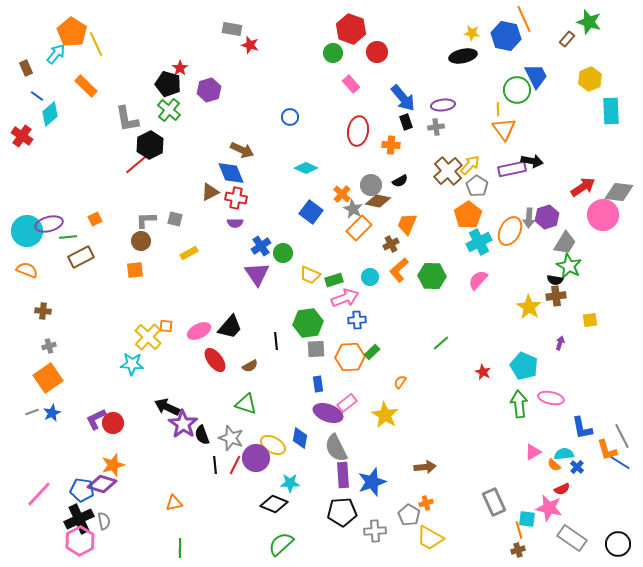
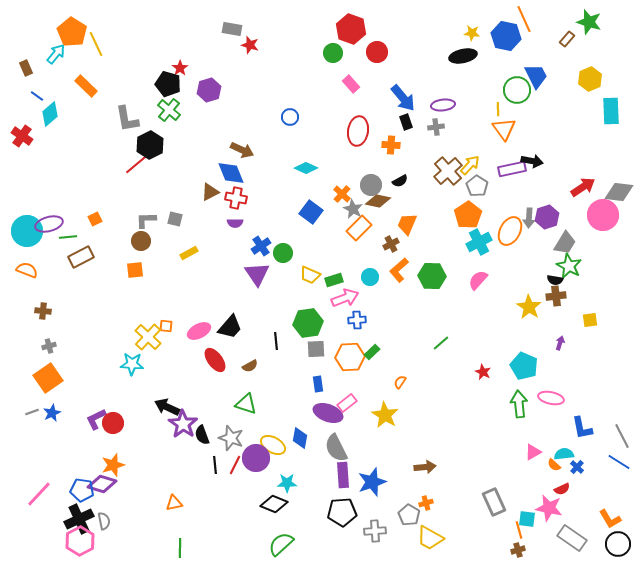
orange L-shape at (607, 450): moved 3 px right, 69 px down; rotated 15 degrees counterclockwise
cyan star at (290, 483): moved 3 px left
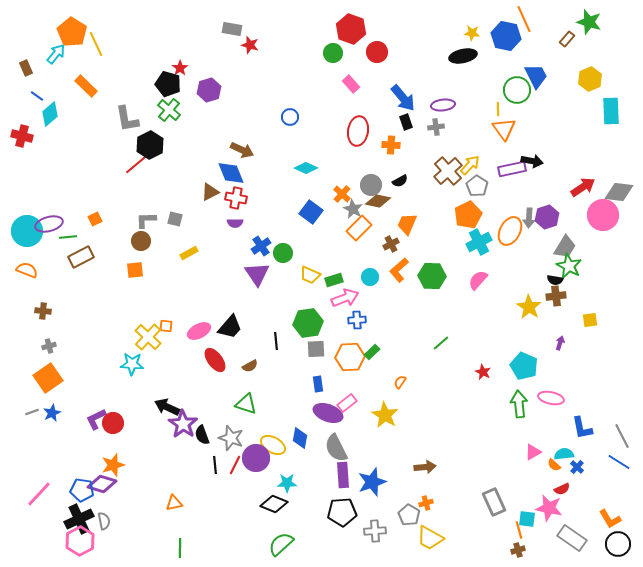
red cross at (22, 136): rotated 20 degrees counterclockwise
orange pentagon at (468, 215): rotated 8 degrees clockwise
gray trapezoid at (565, 243): moved 4 px down
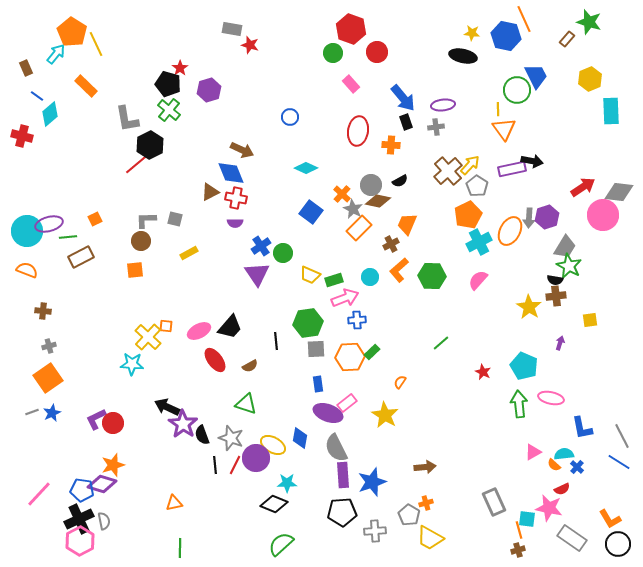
black ellipse at (463, 56): rotated 24 degrees clockwise
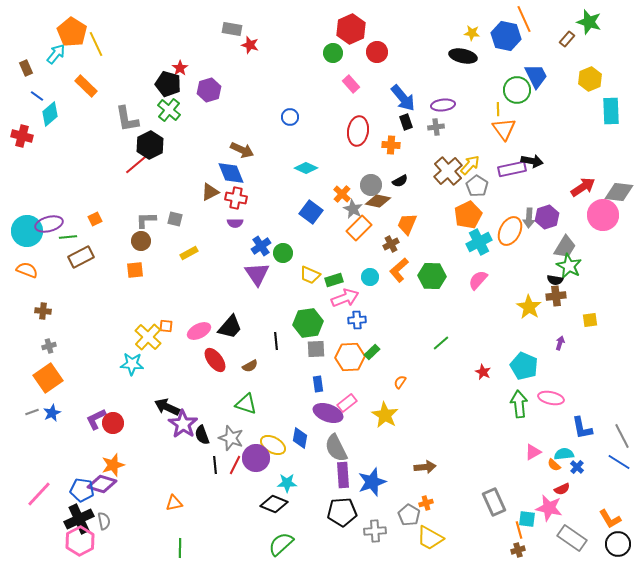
red hexagon at (351, 29): rotated 16 degrees clockwise
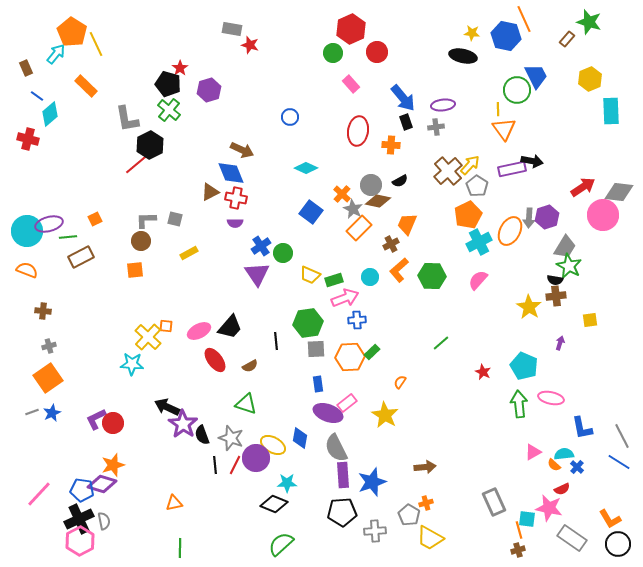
red cross at (22, 136): moved 6 px right, 3 px down
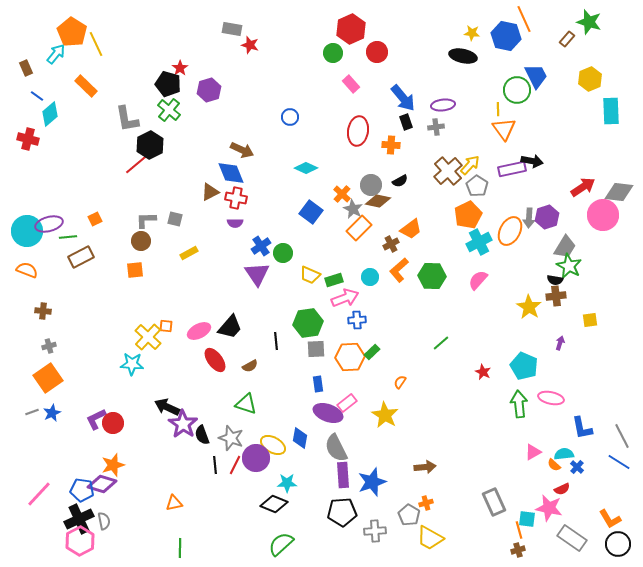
orange trapezoid at (407, 224): moved 4 px right, 5 px down; rotated 150 degrees counterclockwise
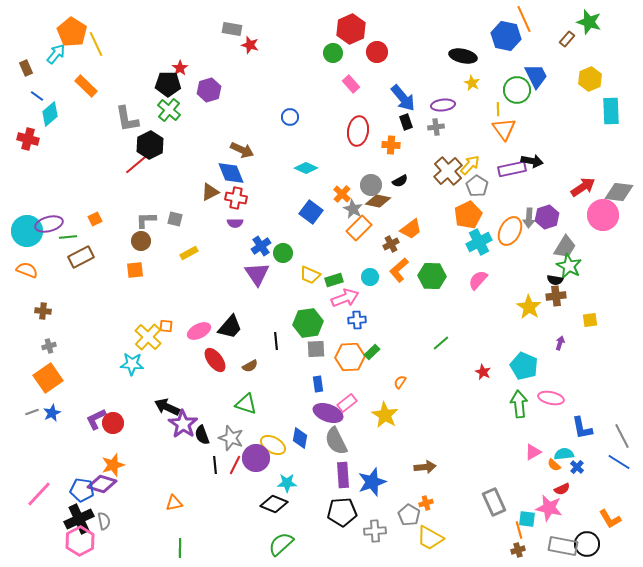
yellow star at (472, 33): moved 50 px down; rotated 21 degrees clockwise
black pentagon at (168, 84): rotated 15 degrees counterclockwise
gray semicircle at (336, 448): moved 7 px up
gray rectangle at (572, 538): moved 9 px left, 8 px down; rotated 24 degrees counterclockwise
black circle at (618, 544): moved 31 px left
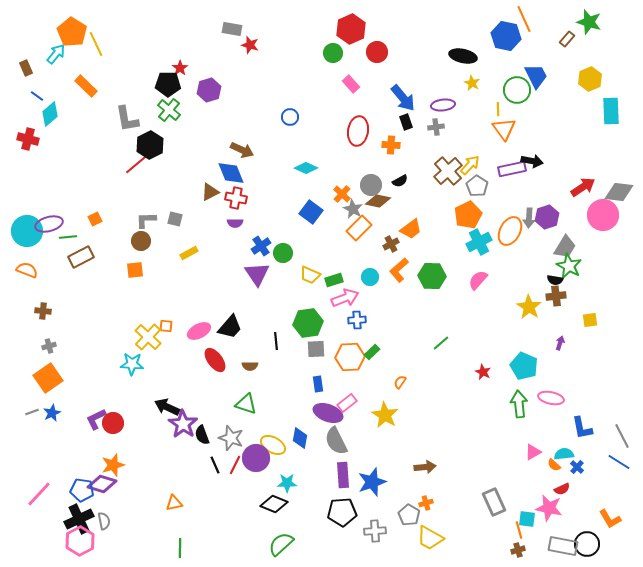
brown semicircle at (250, 366): rotated 28 degrees clockwise
black line at (215, 465): rotated 18 degrees counterclockwise
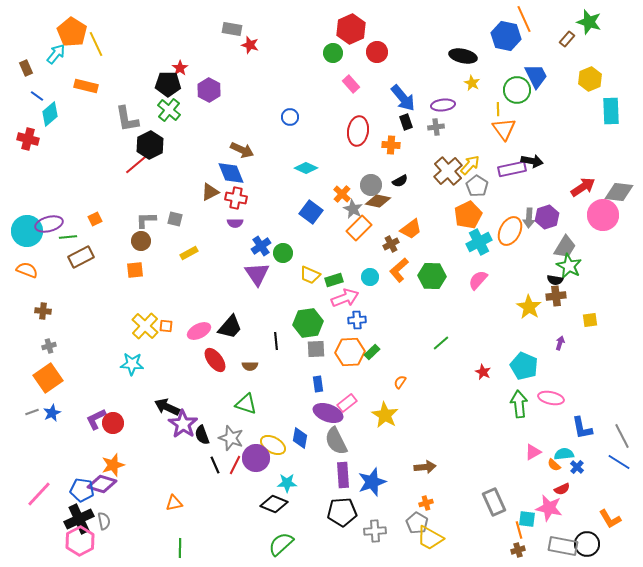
orange rectangle at (86, 86): rotated 30 degrees counterclockwise
purple hexagon at (209, 90): rotated 15 degrees counterclockwise
yellow cross at (148, 337): moved 3 px left, 11 px up
orange hexagon at (350, 357): moved 5 px up
gray pentagon at (409, 515): moved 8 px right, 8 px down
